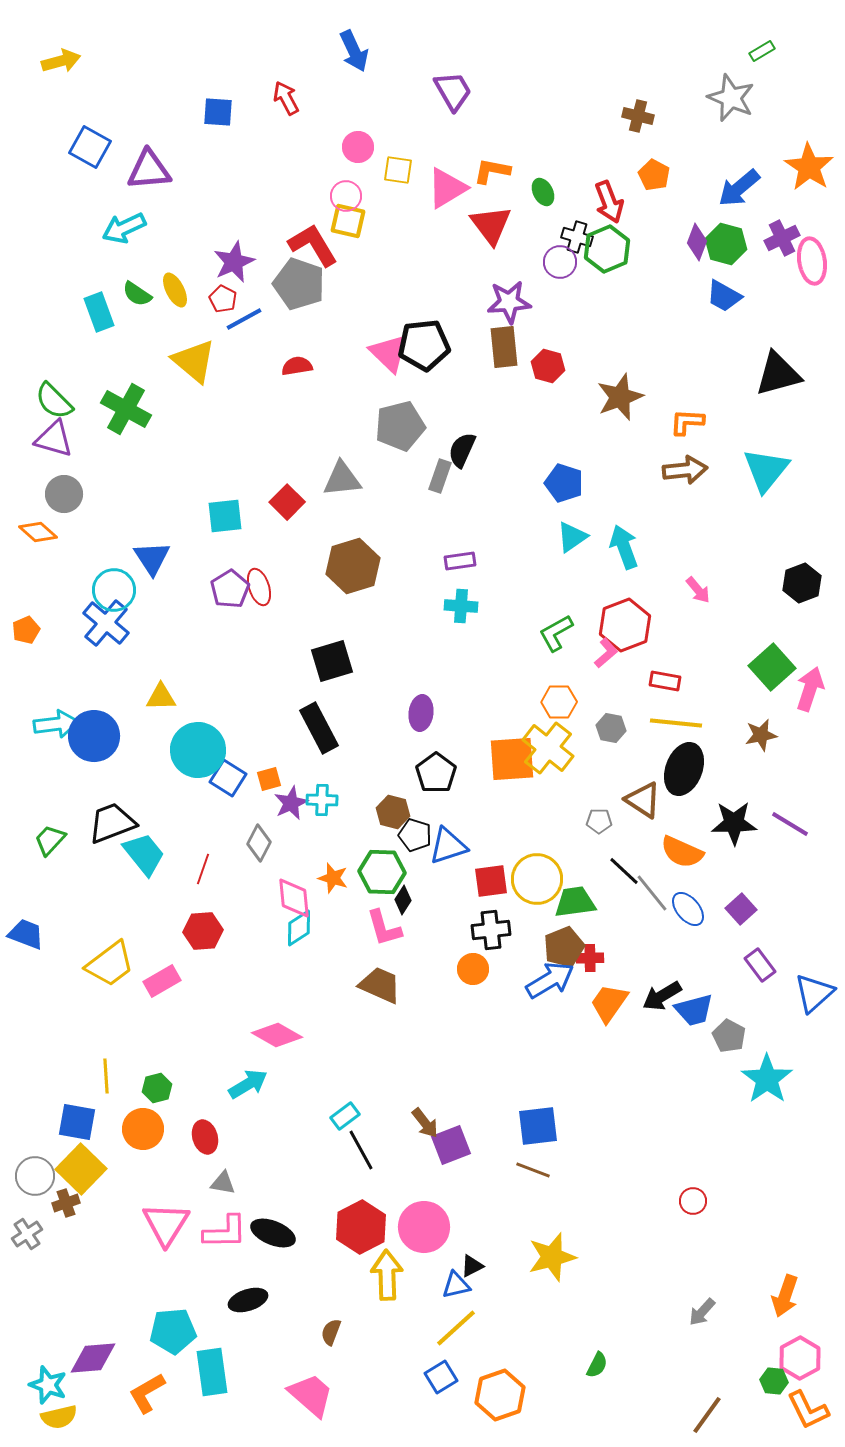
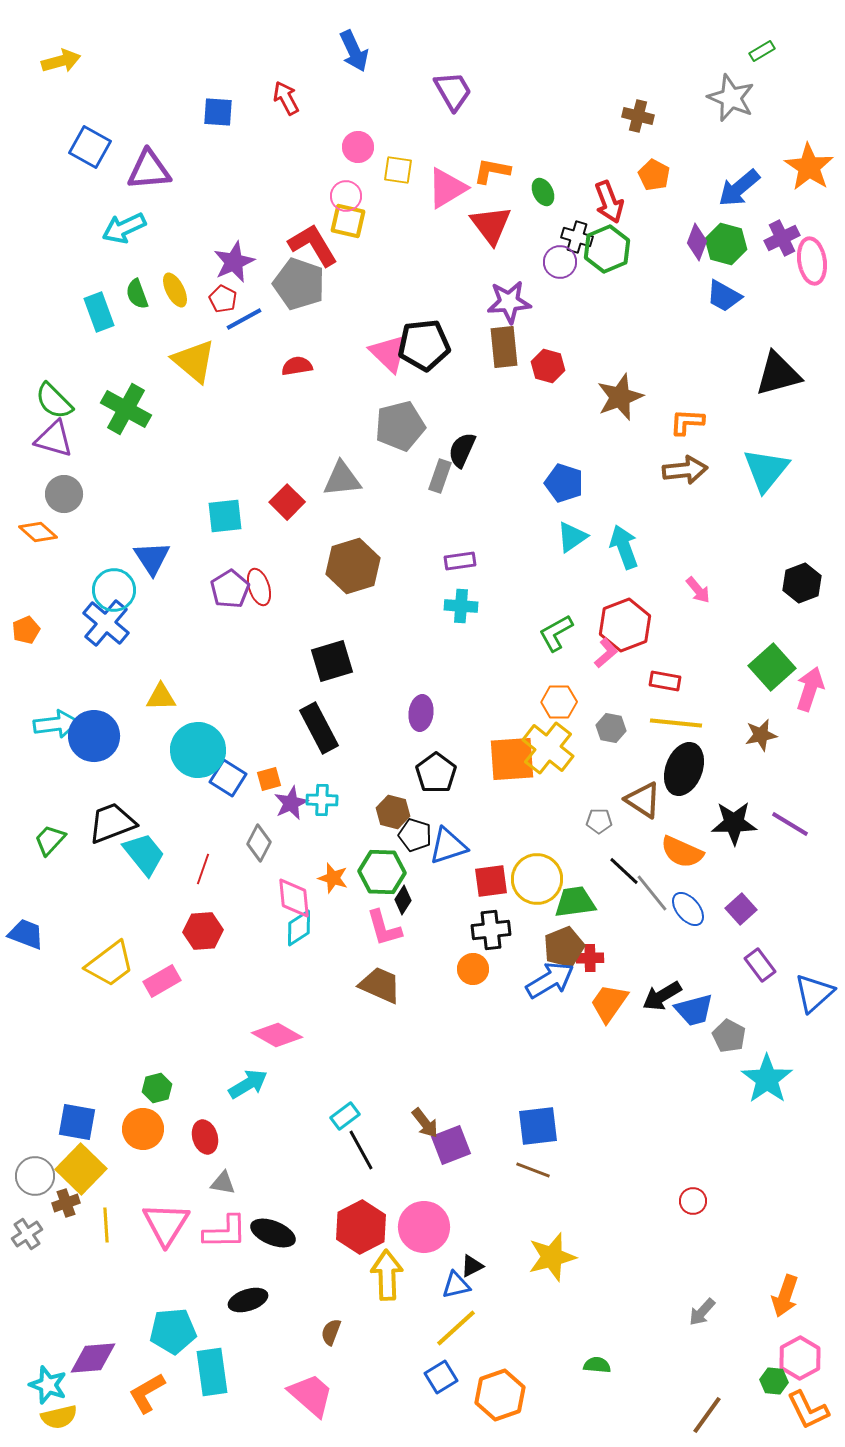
green semicircle at (137, 294): rotated 36 degrees clockwise
yellow line at (106, 1076): moved 149 px down
green semicircle at (597, 1365): rotated 112 degrees counterclockwise
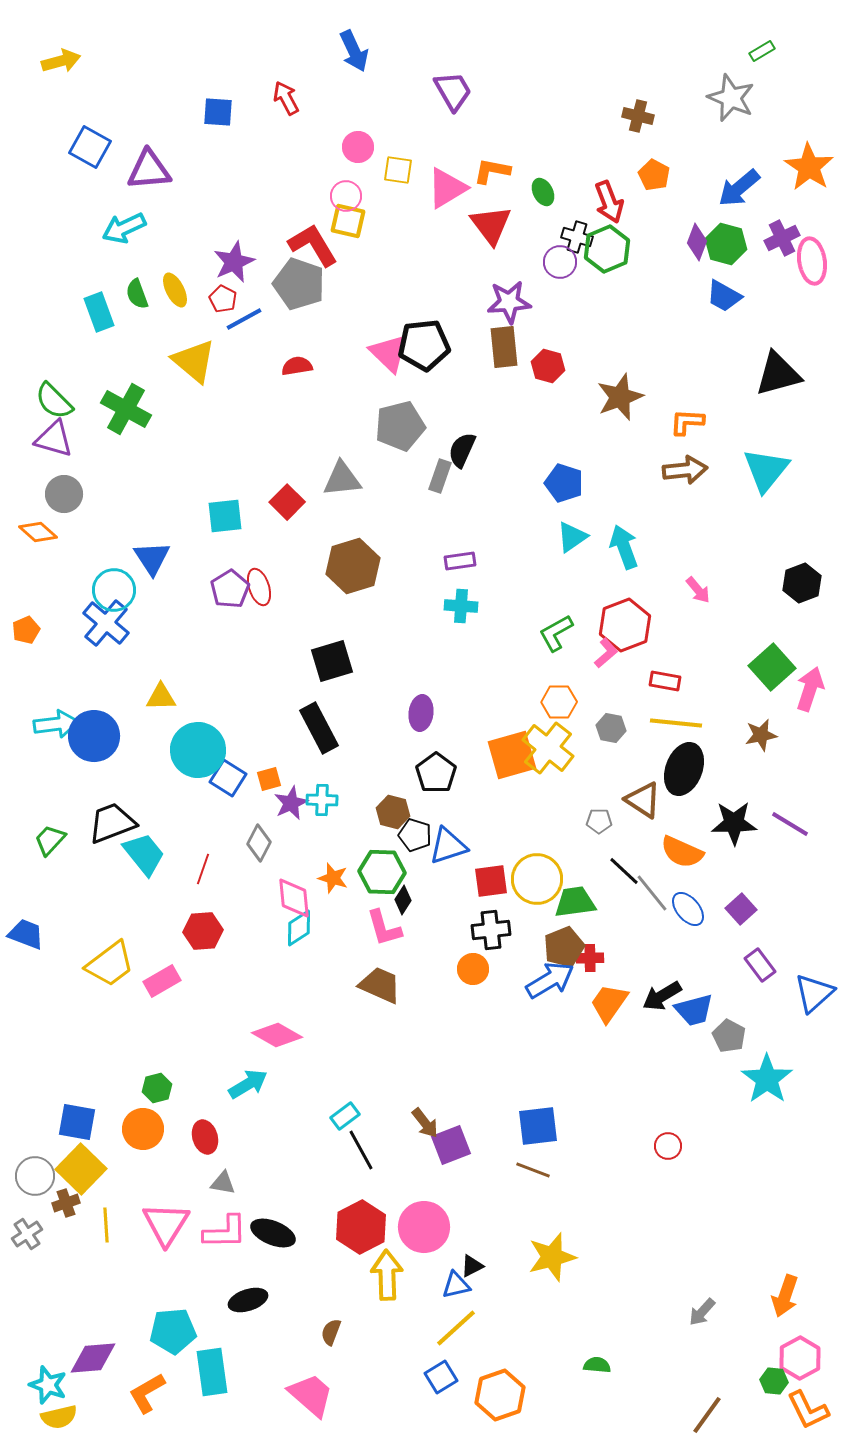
orange square at (512, 759): moved 4 px up; rotated 12 degrees counterclockwise
red circle at (693, 1201): moved 25 px left, 55 px up
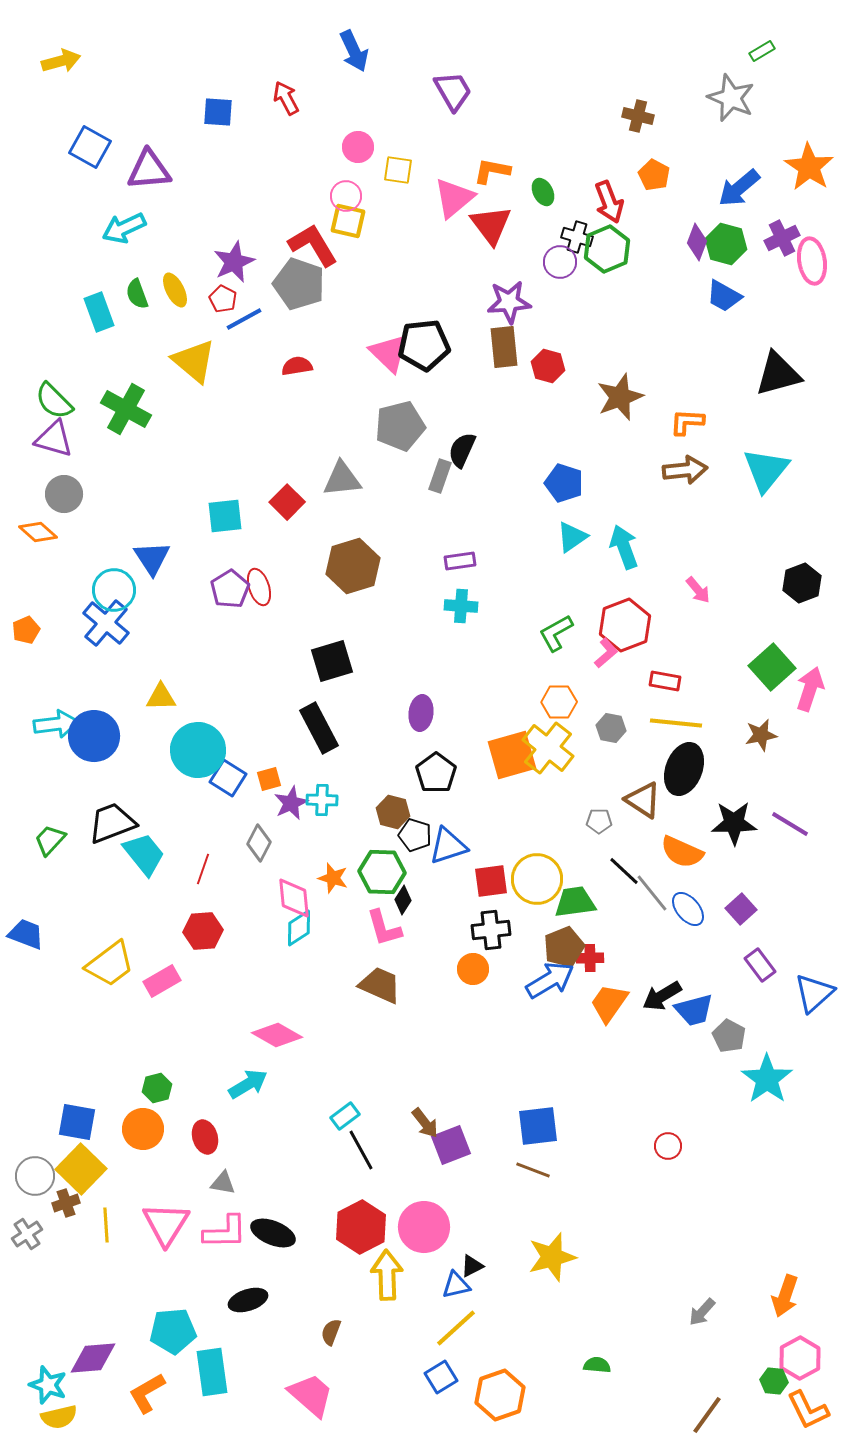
pink triangle at (447, 188): moved 7 px right, 10 px down; rotated 9 degrees counterclockwise
